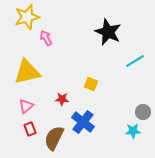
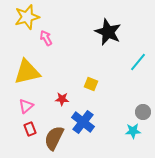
cyan line: moved 3 px right, 1 px down; rotated 18 degrees counterclockwise
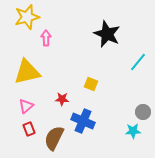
black star: moved 1 px left, 2 px down
pink arrow: rotated 28 degrees clockwise
blue cross: moved 1 px up; rotated 15 degrees counterclockwise
red rectangle: moved 1 px left
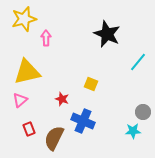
yellow star: moved 3 px left, 2 px down
red star: rotated 16 degrees clockwise
pink triangle: moved 6 px left, 6 px up
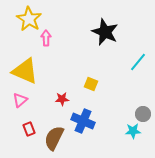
yellow star: moved 5 px right; rotated 25 degrees counterclockwise
black star: moved 2 px left, 2 px up
yellow triangle: moved 2 px left, 1 px up; rotated 36 degrees clockwise
red star: rotated 24 degrees counterclockwise
gray circle: moved 2 px down
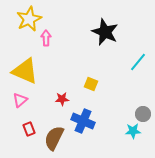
yellow star: rotated 15 degrees clockwise
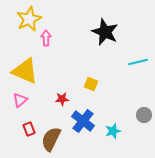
cyan line: rotated 36 degrees clockwise
gray circle: moved 1 px right, 1 px down
blue cross: rotated 15 degrees clockwise
cyan star: moved 20 px left; rotated 14 degrees counterclockwise
brown semicircle: moved 3 px left, 1 px down
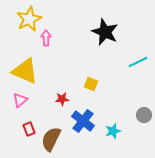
cyan line: rotated 12 degrees counterclockwise
